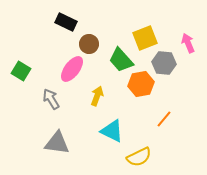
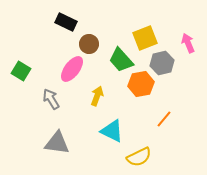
gray hexagon: moved 2 px left; rotated 20 degrees counterclockwise
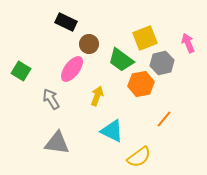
green trapezoid: rotated 12 degrees counterclockwise
yellow semicircle: rotated 10 degrees counterclockwise
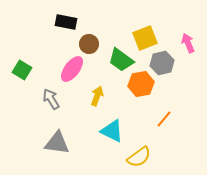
black rectangle: rotated 15 degrees counterclockwise
green square: moved 1 px right, 1 px up
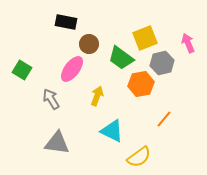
green trapezoid: moved 2 px up
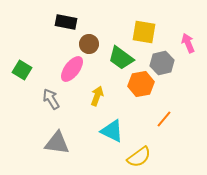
yellow square: moved 1 px left, 6 px up; rotated 30 degrees clockwise
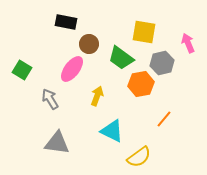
gray arrow: moved 1 px left
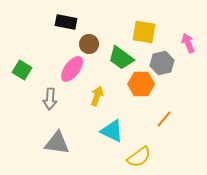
orange hexagon: rotated 10 degrees clockwise
gray arrow: rotated 145 degrees counterclockwise
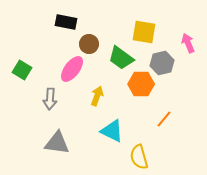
yellow semicircle: rotated 110 degrees clockwise
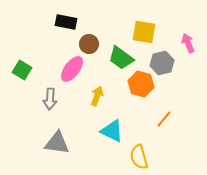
orange hexagon: rotated 15 degrees clockwise
